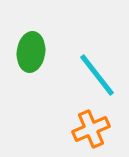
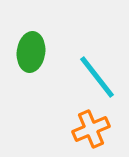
cyan line: moved 2 px down
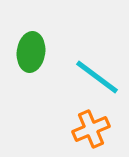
cyan line: rotated 15 degrees counterclockwise
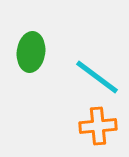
orange cross: moved 7 px right, 3 px up; rotated 18 degrees clockwise
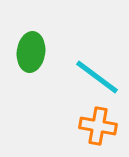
orange cross: rotated 15 degrees clockwise
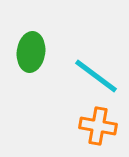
cyan line: moved 1 px left, 1 px up
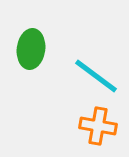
green ellipse: moved 3 px up
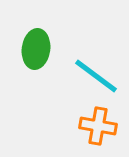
green ellipse: moved 5 px right
